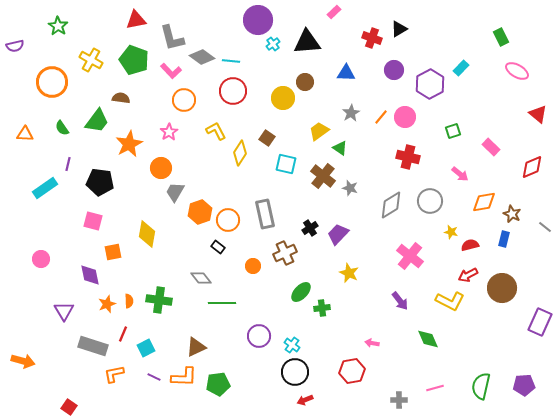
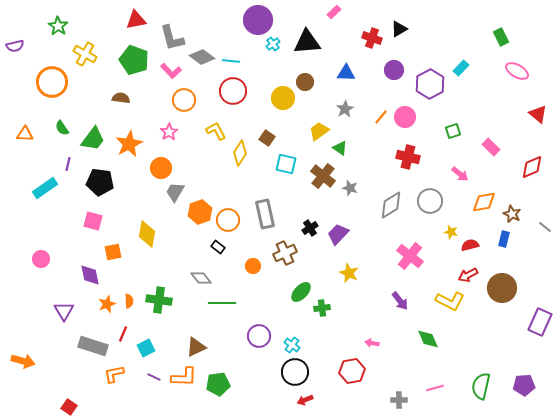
yellow cross at (91, 60): moved 6 px left, 6 px up
gray star at (351, 113): moved 6 px left, 4 px up
green trapezoid at (97, 121): moved 4 px left, 18 px down
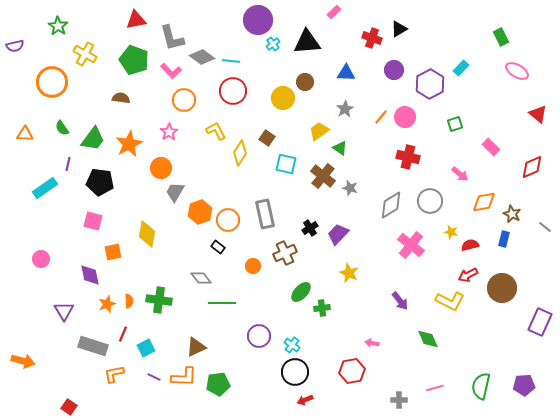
green square at (453, 131): moved 2 px right, 7 px up
pink cross at (410, 256): moved 1 px right, 11 px up
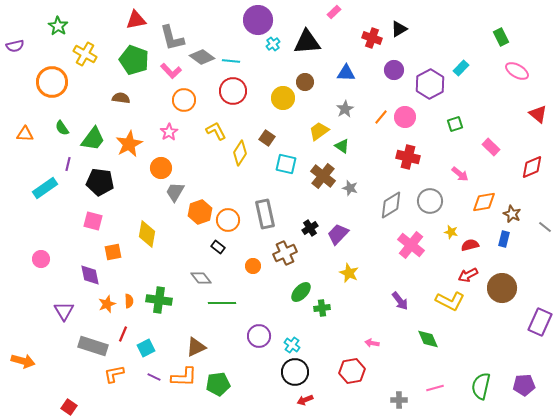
green triangle at (340, 148): moved 2 px right, 2 px up
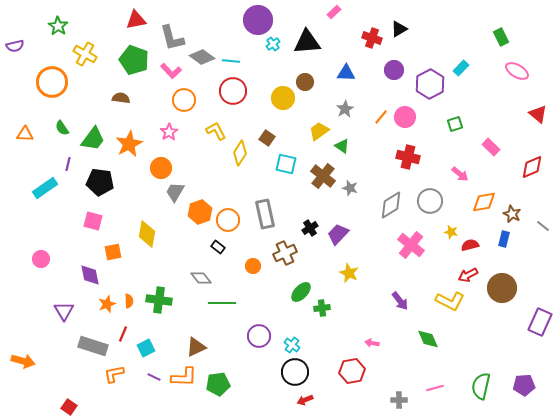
gray line at (545, 227): moved 2 px left, 1 px up
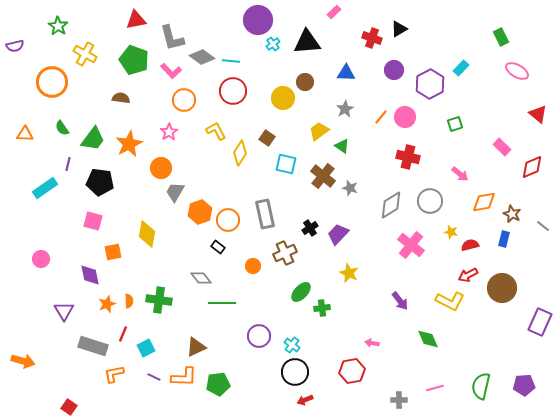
pink rectangle at (491, 147): moved 11 px right
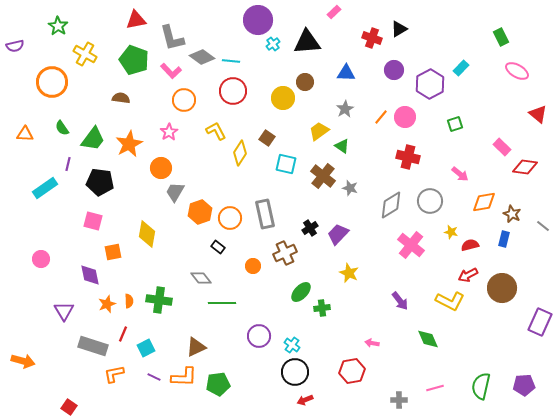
red diamond at (532, 167): moved 7 px left; rotated 30 degrees clockwise
orange circle at (228, 220): moved 2 px right, 2 px up
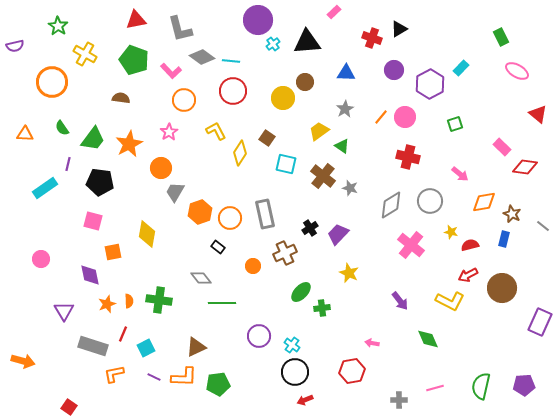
gray L-shape at (172, 38): moved 8 px right, 9 px up
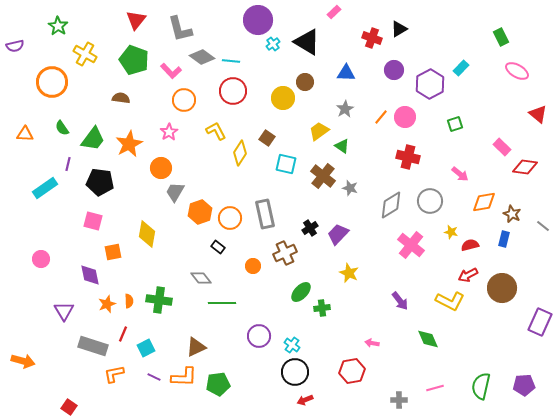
red triangle at (136, 20): rotated 40 degrees counterclockwise
black triangle at (307, 42): rotated 36 degrees clockwise
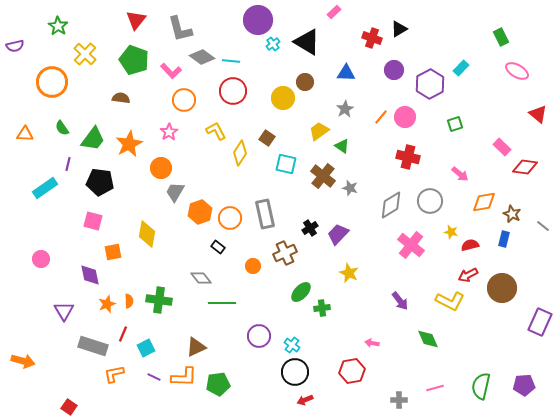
yellow cross at (85, 54): rotated 15 degrees clockwise
